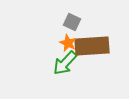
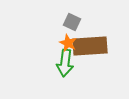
brown rectangle: moved 2 px left
green arrow: rotated 36 degrees counterclockwise
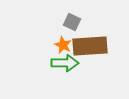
orange star: moved 5 px left, 2 px down
green arrow: rotated 96 degrees counterclockwise
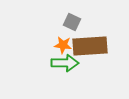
orange star: rotated 18 degrees counterclockwise
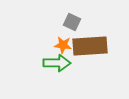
green arrow: moved 8 px left
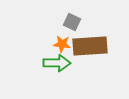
orange star: moved 1 px left, 1 px up
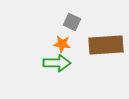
brown rectangle: moved 16 px right, 1 px up
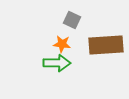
gray square: moved 2 px up
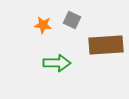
orange star: moved 19 px left, 19 px up
